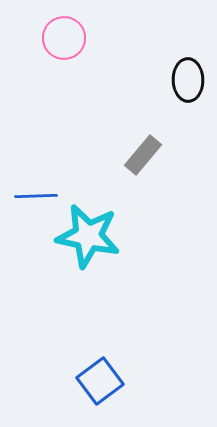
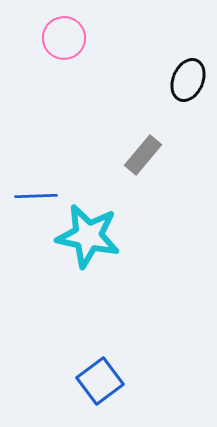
black ellipse: rotated 24 degrees clockwise
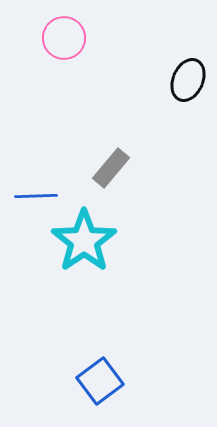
gray rectangle: moved 32 px left, 13 px down
cyan star: moved 4 px left, 5 px down; rotated 26 degrees clockwise
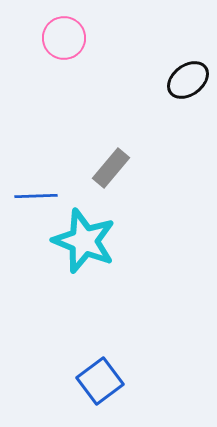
black ellipse: rotated 30 degrees clockwise
cyan star: rotated 16 degrees counterclockwise
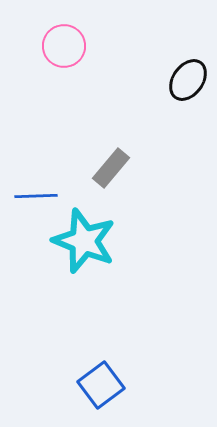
pink circle: moved 8 px down
black ellipse: rotated 18 degrees counterclockwise
blue square: moved 1 px right, 4 px down
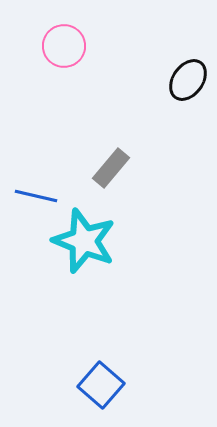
blue line: rotated 15 degrees clockwise
blue square: rotated 12 degrees counterclockwise
